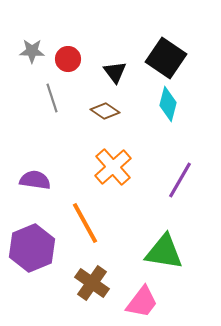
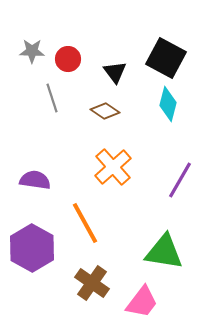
black square: rotated 6 degrees counterclockwise
purple hexagon: rotated 9 degrees counterclockwise
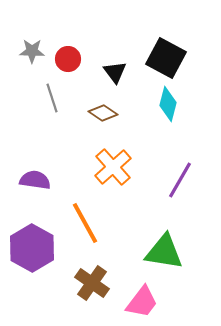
brown diamond: moved 2 px left, 2 px down
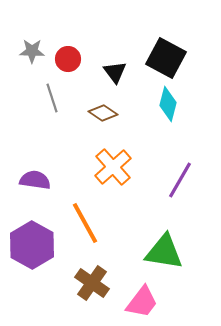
purple hexagon: moved 3 px up
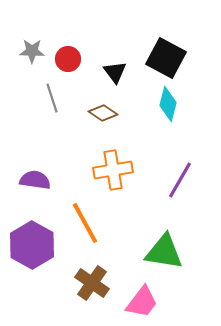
orange cross: moved 3 px down; rotated 33 degrees clockwise
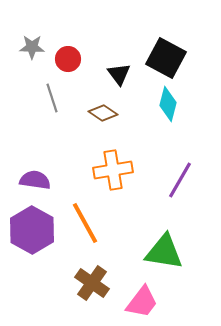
gray star: moved 4 px up
black triangle: moved 4 px right, 2 px down
purple hexagon: moved 15 px up
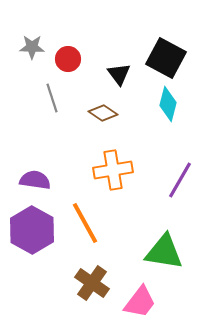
pink trapezoid: moved 2 px left
